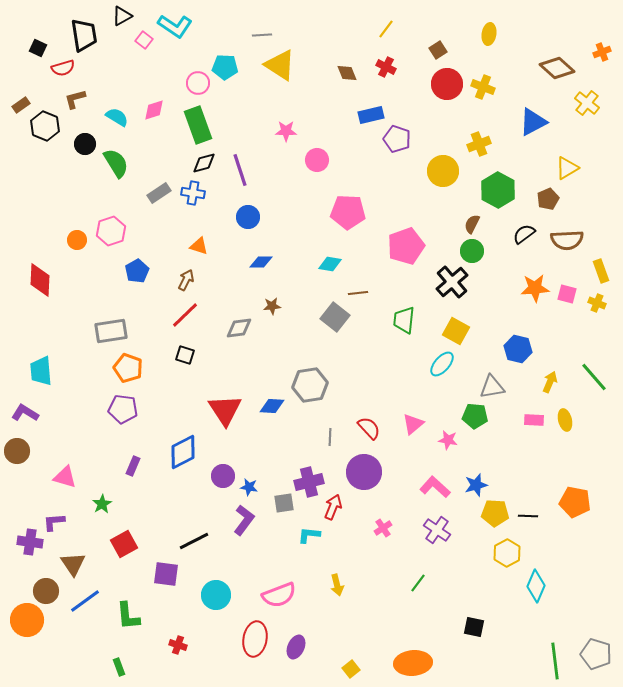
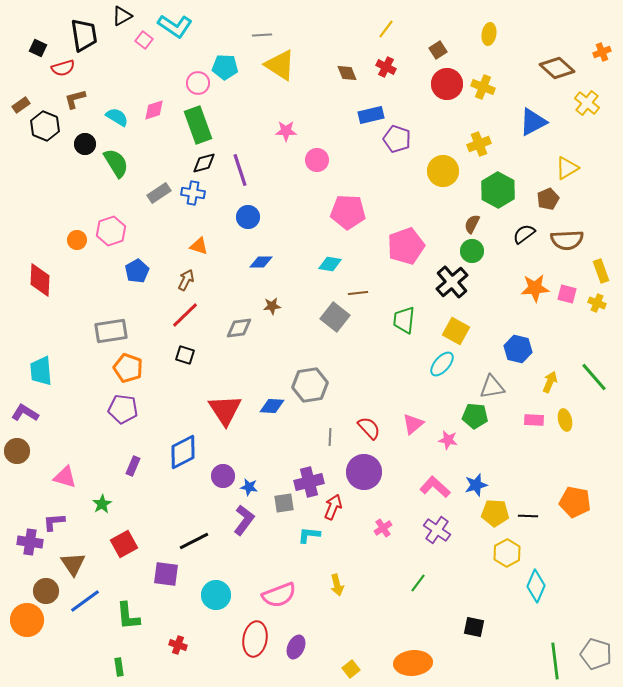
green rectangle at (119, 667): rotated 12 degrees clockwise
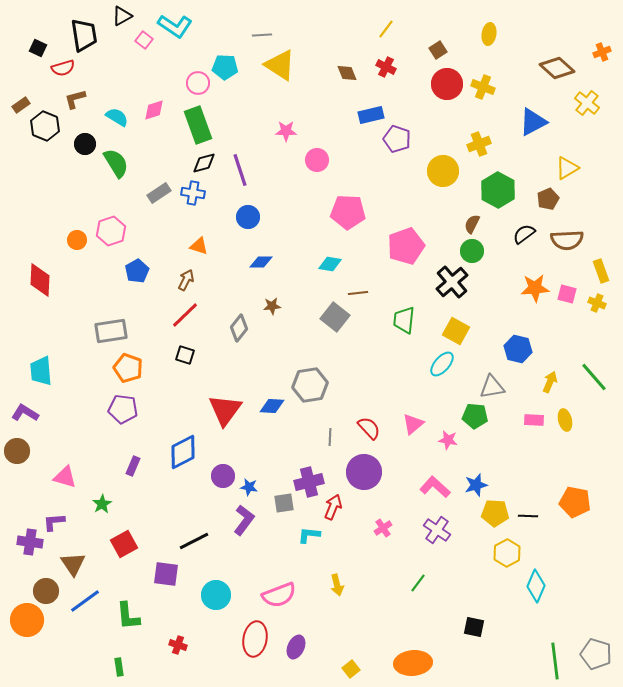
gray diamond at (239, 328): rotated 44 degrees counterclockwise
red triangle at (225, 410): rotated 9 degrees clockwise
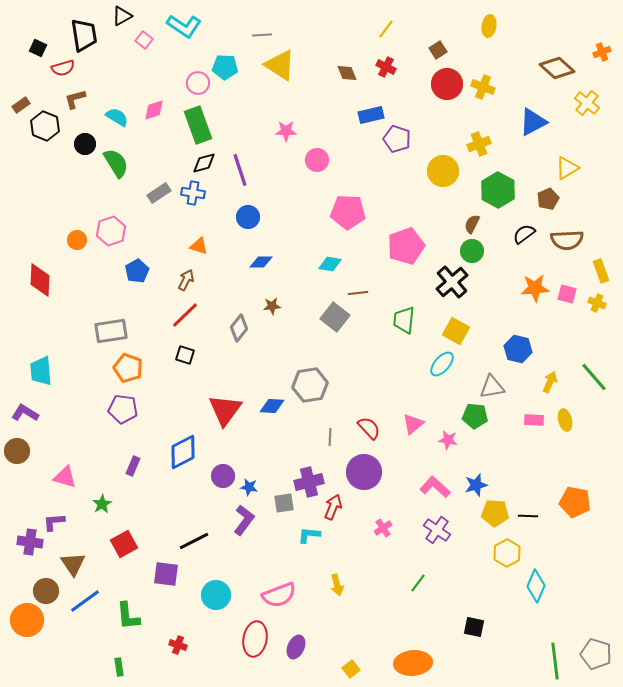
cyan L-shape at (175, 26): moved 9 px right
yellow ellipse at (489, 34): moved 8 px up
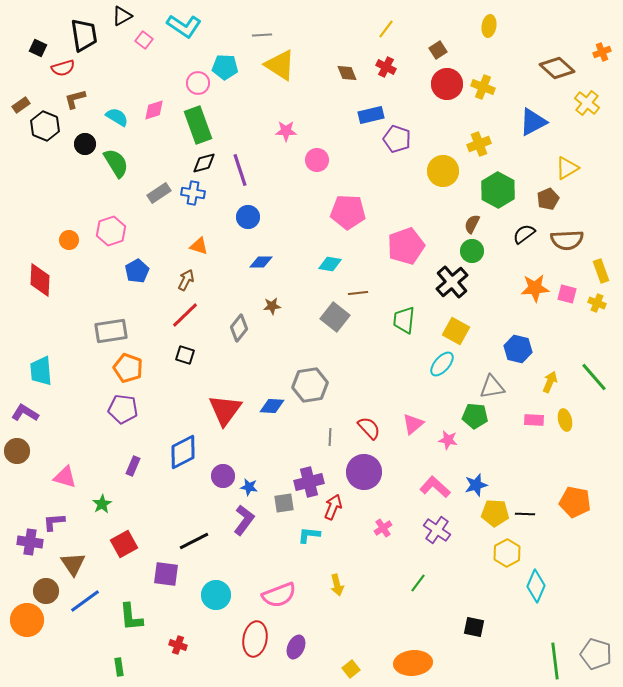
orange circle at (77, 240): moved 8 px left
black line at (528, 516): moved 3 px left, 2 px up
green L-shape at (128, 616): moved 3 px right, 1 px down
